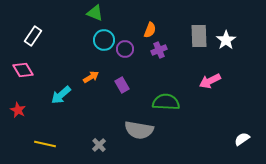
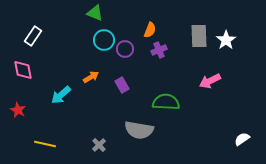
pink diamond: rotated 20 degrees clockwise
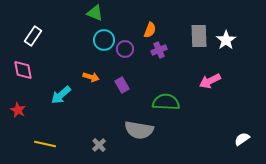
orange arrow: rotated 49 degrees clockwise
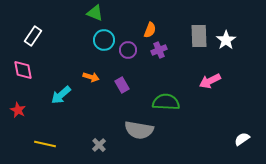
purple circle: moved 3 px right, 1 px down
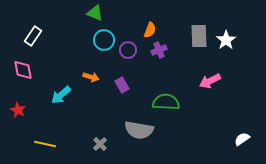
gray cross: moved 1 px right, 1 px up
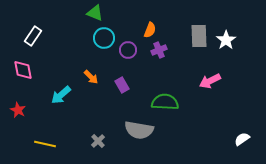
cyan circle: moved 2 px up
orange arrow: rotated 28 degrees clockwise
green semicircle: moved 1 px left
gray cross: moved 2 px left, 3 px up
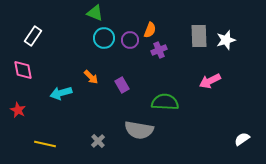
white star: rotated 18 degrees clockwise
purple circle: moved 2 px right, 10 px up
cyan arrow: moved 2 px up; rotated 25 degrees clockwise
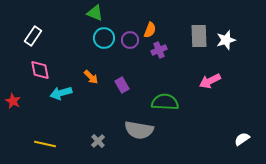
pink diamond: moved 17 px right
red star: moved 5 px left, 9 px up
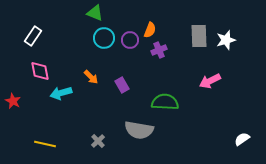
pink diamond: moved 1 px down
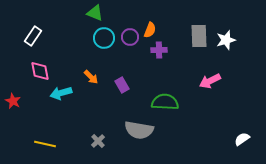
purple circle: moved 3 px up
purple cross: rotated 21 degrees clockwise
